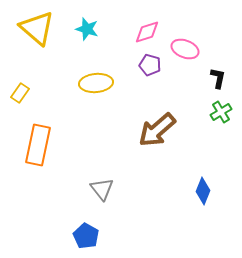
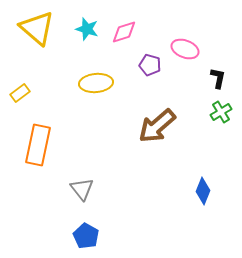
pink diamond: moved 23 px left
yellow rectangle: rotated 18 degrees clockwise
brown arrow: moved 4 px up
gray triangle: moved 20 px left
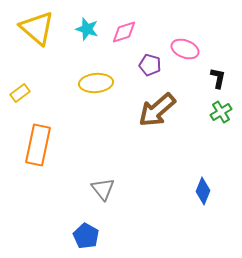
brown arrow: moved 16 px up
gray triangle: moved 21 px right
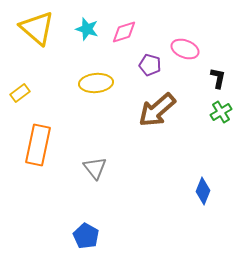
gray triangle: moved 8 px left, 21 px up
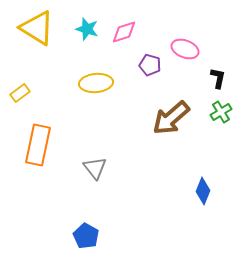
yellow triangle: rotated 9 degrees counterclockwise
brown arrow: moved 14 px right, 8 px down
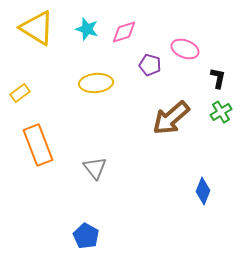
orange rectangle: rotated 33 degrees counterclockwise
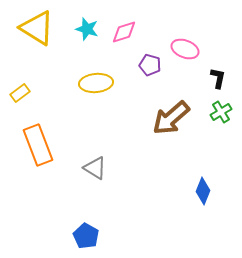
gray triangle: rotated 20 degrees counterclockwise
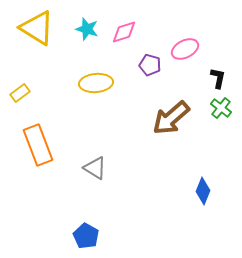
pink ellipse: rotated 48 degrees counterclockwise
green cross: moved 4 px up; rotated 20 degrees counterclockwise
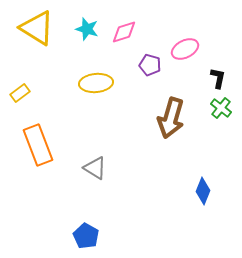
brown arrow: rotated 33 degrees counterclockwise
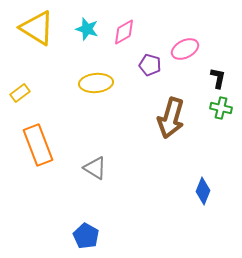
pink diamond: rotated 12 degrees counterclockwise
green cross: rotated 25 degrees counterclockwise
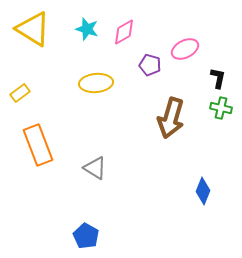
yellow triangle: moved 4 px left, 1 px down
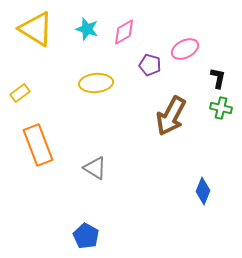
yellow triangle: moved 3 px right
brown arrow: moved 2 px up; rotated 12 degrees clockwise
